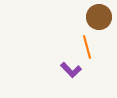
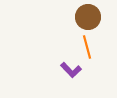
brown circle: moved 11 px left
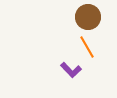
orange line: rotated 15 degrees counterclockwise
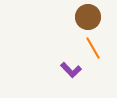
orange line: moved 6 px right, 1 px down
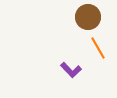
orange line: moved 5 px right
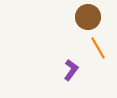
purple L-shape: rotated 100 degrees counterclockwise
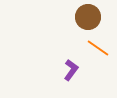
orange line: rotated 25 degrees counterclockwise
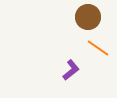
purple L-shape: rotated 15 degrees clockwise
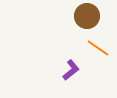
brown circle: moved 1 px left, 1 px up
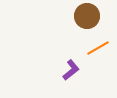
orange line: rotated 65 degrees counterclockwise
